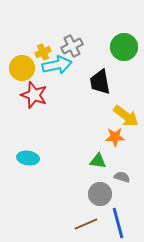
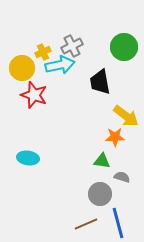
cyan arrow: moved 3 px right
green triangle: moved 4 px right
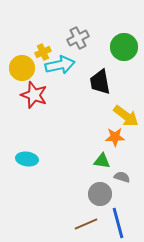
gray cross: moved 6 px right, 8 px up
cyan ellipse: moved 1 px left, 1 px down
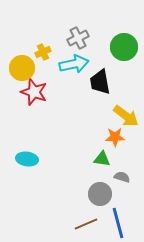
cyan arrow: moved 14 px right, 1 px up
red star: moved 3 px up
green triangle: moved 2 px up
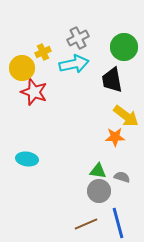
black trapezoid: moved 12 px right, 2 px up
green triangle: moved 4 px left, 12 px down
gray circle: moved 1 px left, 3 px up
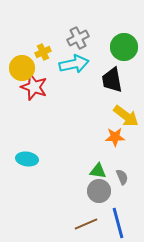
red star: moved 5 px up
gray semicircle: rotated 49 degrees clockwise
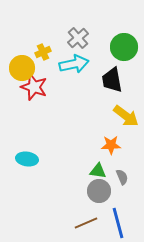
gray cross: rotated 15 degrees counterclockwise
orange star: moved 4 px left, 8 px down
brown line: moved 1 px up
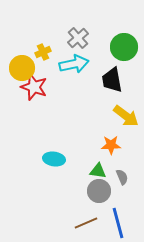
cyan ellipse: moved 27 px right
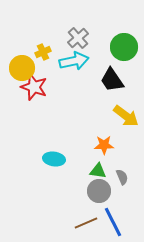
cyan arrow: moved 3 px up
black trapezoid: rotated 24 degrees counterclockwise
orange star: moved 7 px left
blue line: moved 5 px left, 1 px up; rotated 12 degrees counterclockwise
